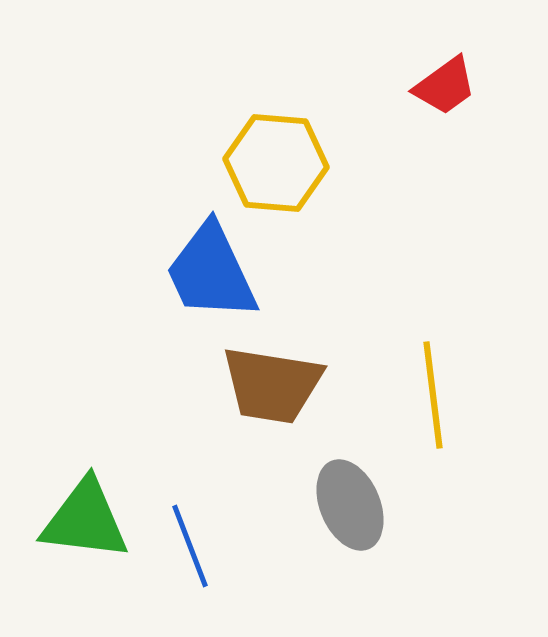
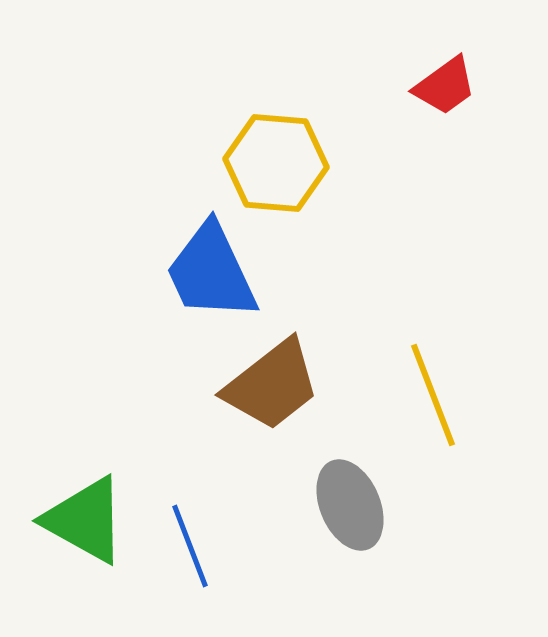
brown trapezoid: rotated 47 degrees counterclockwise
yellow line: rotated 14 degrees counterclockwise
green triangle: rotated 22 degrees clockwise
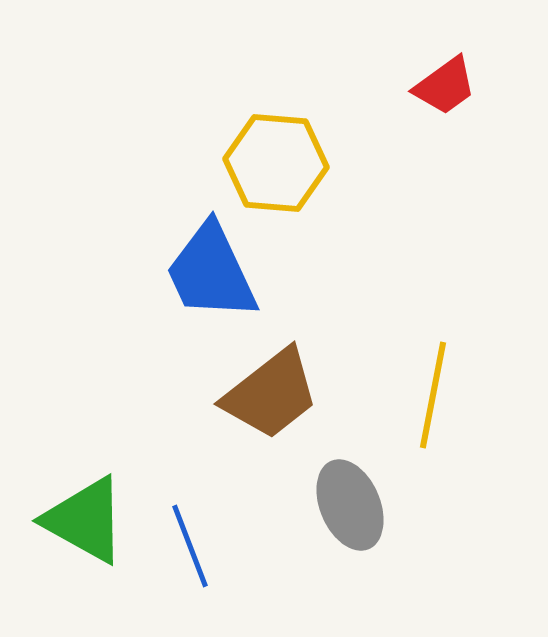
brown trapezoid: moved 1 px left, 9 px down
yellow line: rotated 32 degrees clockwise
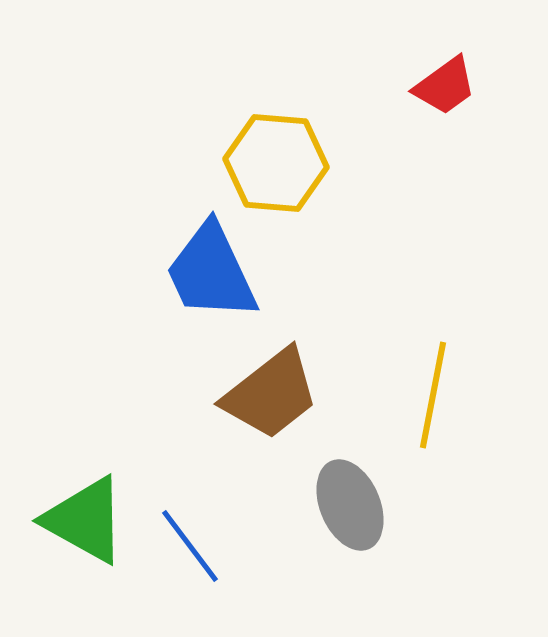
blue line: rotated 16 degrees counterclockwise
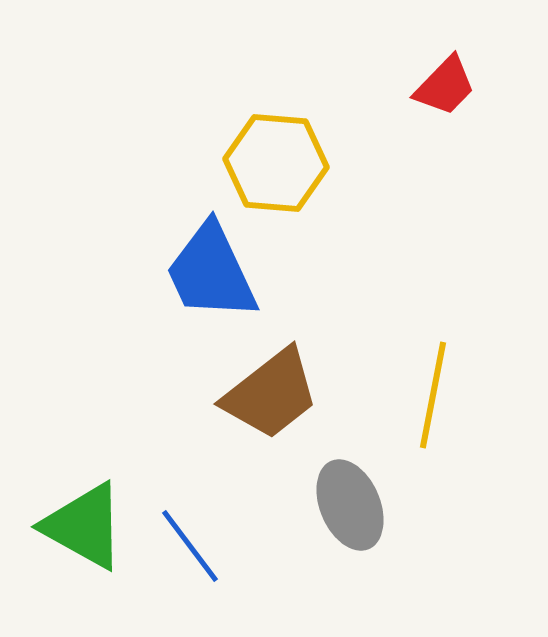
red trapezoid: rotated 10 degrees counterclockwise
green triangle: moved 1 px left, 6 px down
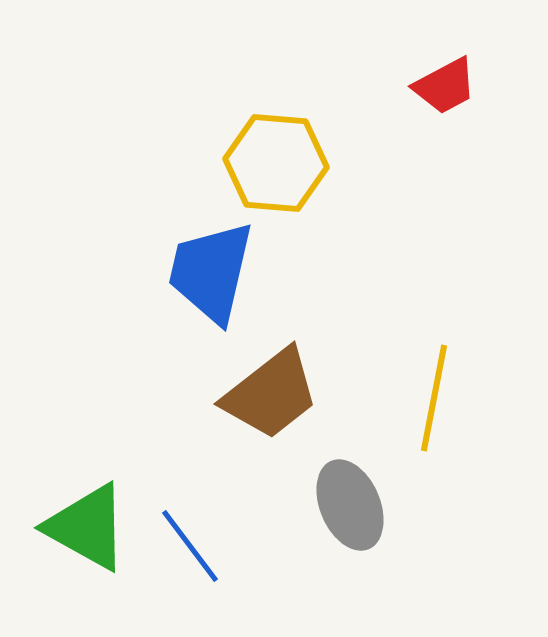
red trapezoid: rotated 18 degrees clockwise
blue trapezoid: rotated 38 degrees clockwise
yellow line: moved 1 px right, 3 px down
green triangle: moved 3 px right, 1 px down
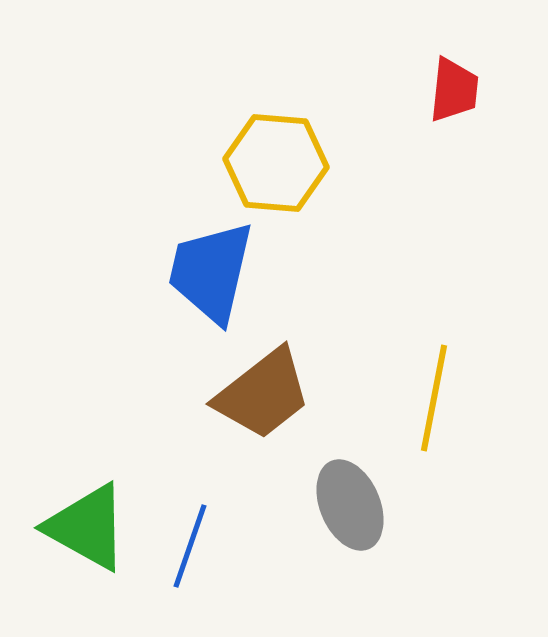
red trapezoid: moved 9 px right, 4 px down; rotated 56 degrees counterclockwise
brown trapezoid: moved 8 px left
blue line: rotated 56 degrees clockwise
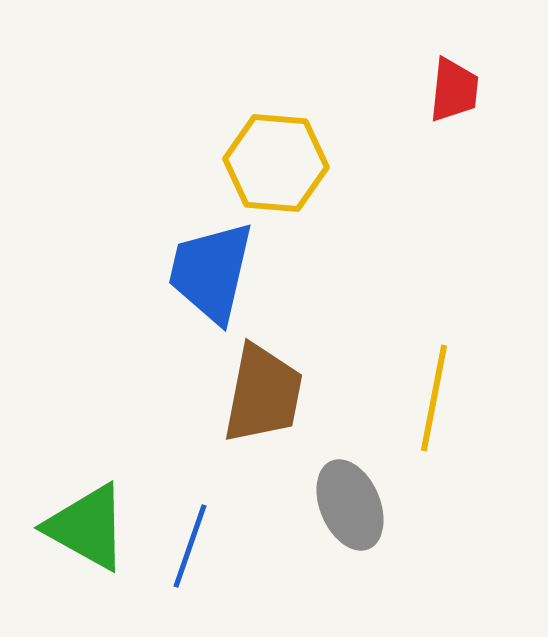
brown trapezoid: rotated 41 degrees counterclockwise
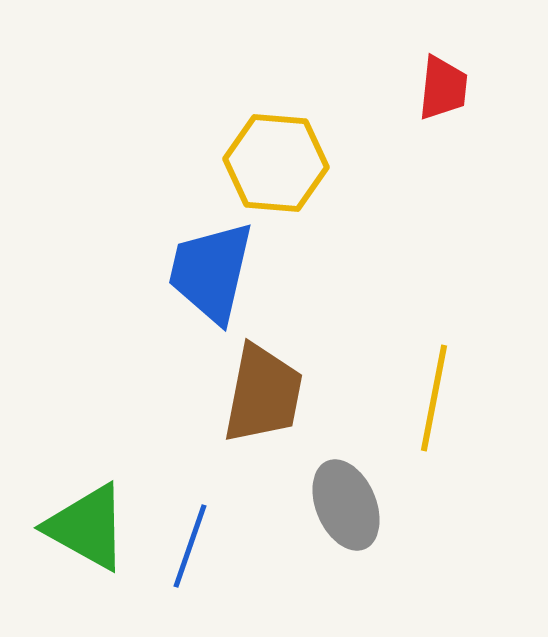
red trapezoid: moved 11 px left, 2 px up
gray ellipse: moved 4 px left
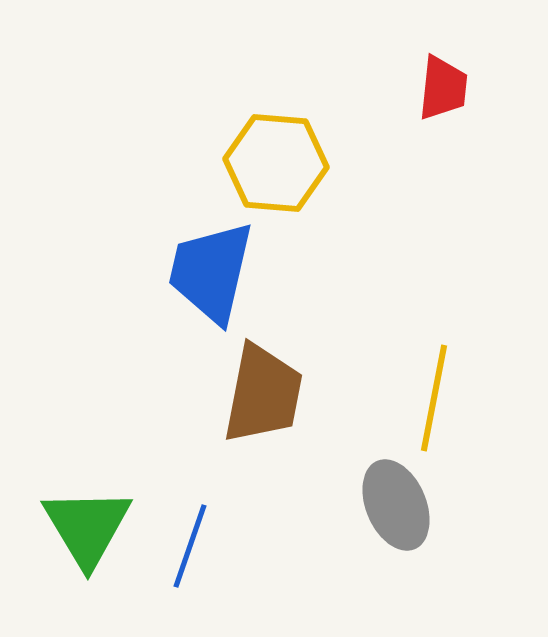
gray ellipse: moved 50 px right
green triangle: rotated 30 degrees clockwise
